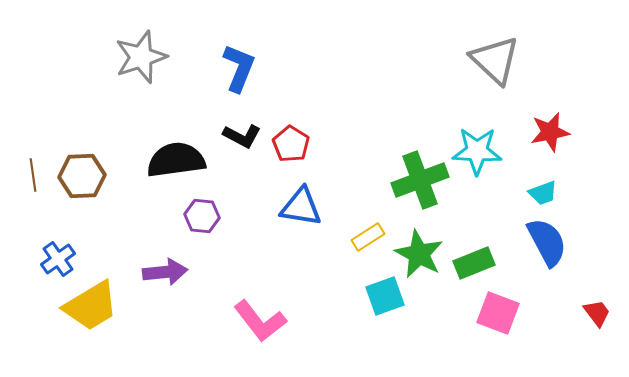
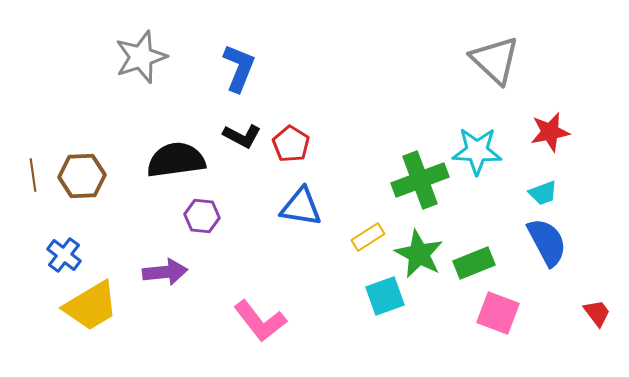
blue cross: moved 6 px right, 4 px up; rotated 16 degrees counterclockwise
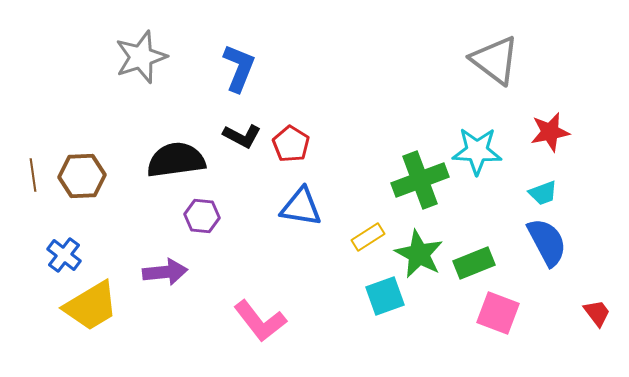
gray triangle: rotated 6 degrees counterclockwise
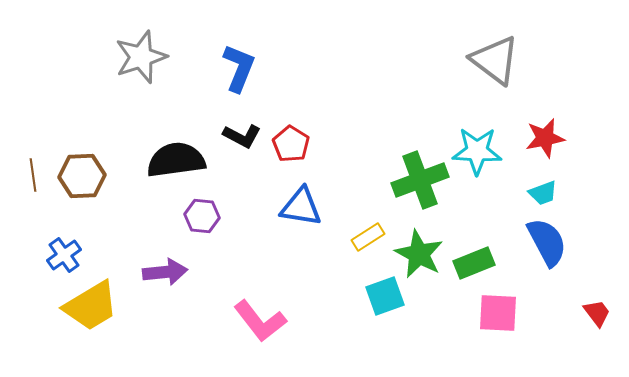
red star: moved 5 px left, 6 px down
blue cross: rotated 16 degrees clockwise
pink square: rotated 18 degrees counterclockwise
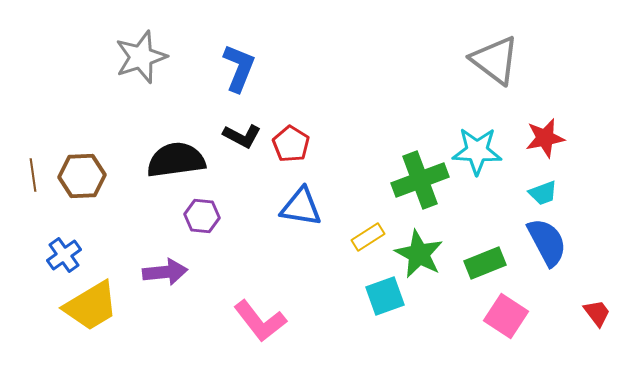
green rectangle: moved 11 px right
pink square: moved 8 px right, 3 px down; rotated 30 degrees clockwise
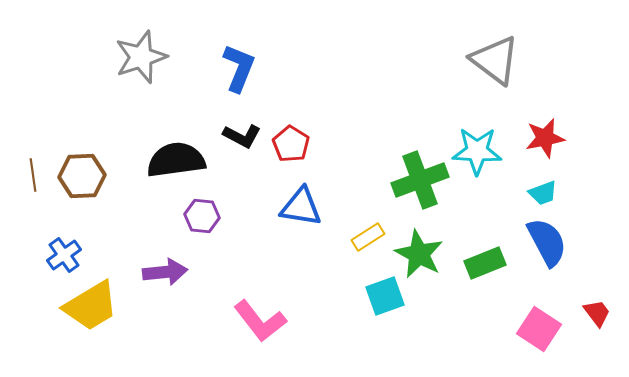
pink square: moved 33 px right, 13 px down
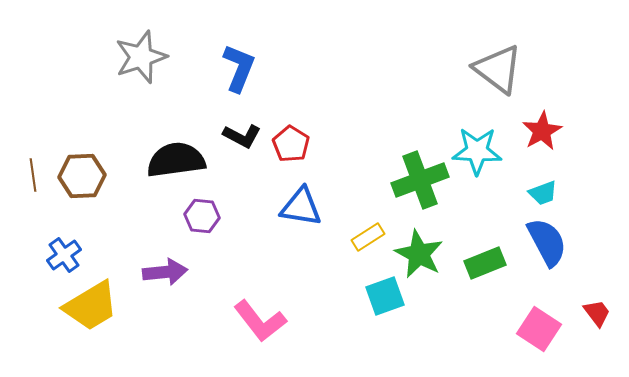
gray triangle: moved 3 px right, 9 px down
red star: moved 3 px left, 7 px up; rotated 18 degrees counterclockwise
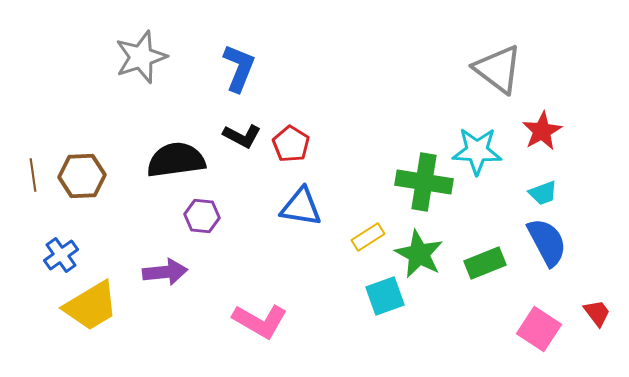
green cross: moved 4 px right, 2 px down; rotated 30 degrees clockwise
blue cross: moved 3 px left
pink L-shape: rotated 22 degrees counterclockwise
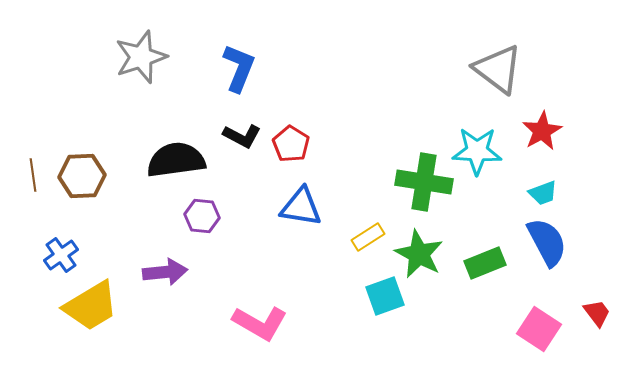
pink L-shape: moved 2 px down
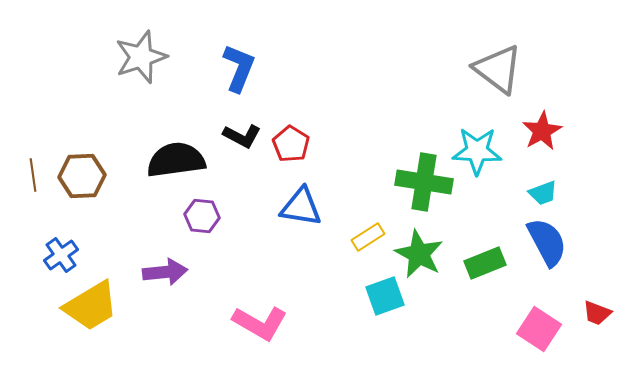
red trapezoid: rotated 148 degrees clockwise
